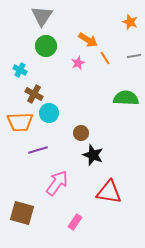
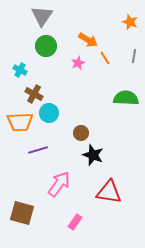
gray line: rotated 72 degrees counterclockwise
pink arrow: moved 2 px right, 1 px down
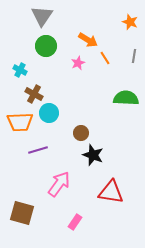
red triangle: moved 2 px right
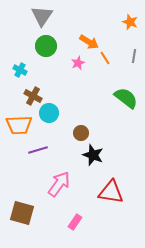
orange arrow: moved 1 px right, 2 px down
brown cross: moved 1 px left, 2 px down
green semicircle: rotated 35 degrees clockwise
orange trapezoid: moved 1 px left, 3 px down
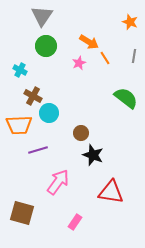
pink star: moved 1 px right
pink arrow: moved 1 px left, 2 px up
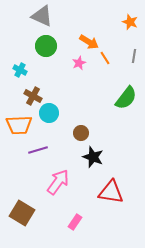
gray triangle: rotated 40 degrees counterclockwise
green semicircle: rotated 90 degrees clockwise
black star: moved 2 px down
brown square: rotated 15 degrees clockwise
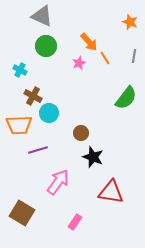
orange arrow: rotated 18 degrees clockwise
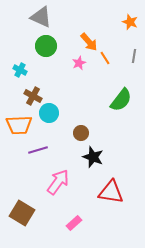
gray triangle: moved 1 px left, 1 px down
green semicircle: moved 5 px left, 2 px down
pink rectangle: moved 1 px left, 1 px down; rotated 14 degrees clockwise
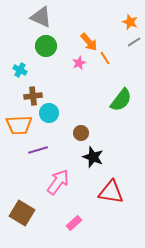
gray line: moved 14 px up; rotated 48 degrees clockwise
brown cross: rotated 36 degrees counterclockwise
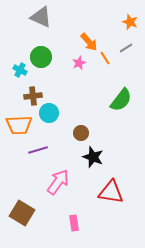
gray line: moved 8 px left, 6 px down
green circle: moved 5 px left, 11 px down
pink rectangle: rotated 56 degrees counterclockwise
